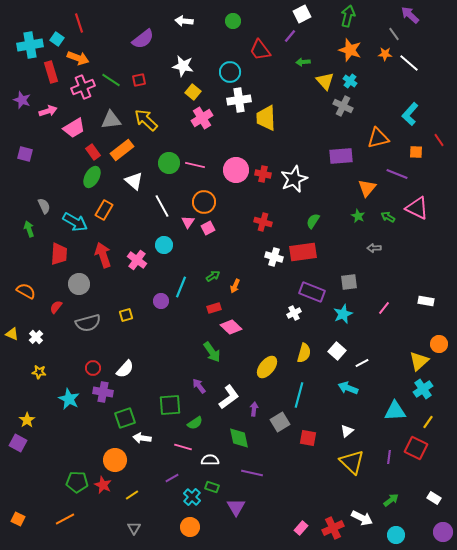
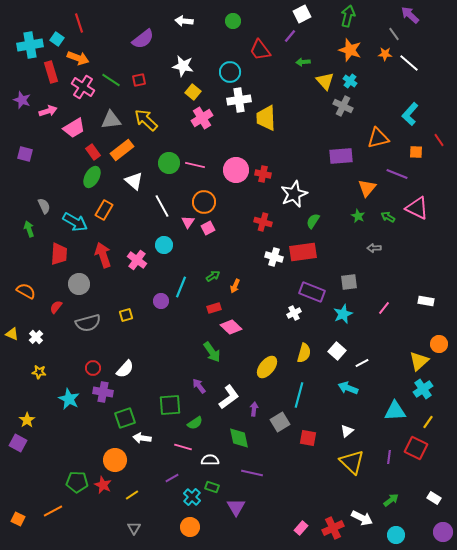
pink cross at (83, 87): rotated 35 degrees counterclockwise
white star at (294, 179): moved 15 px down
orange line at (65, 519): moved 12 px left, 8 px up
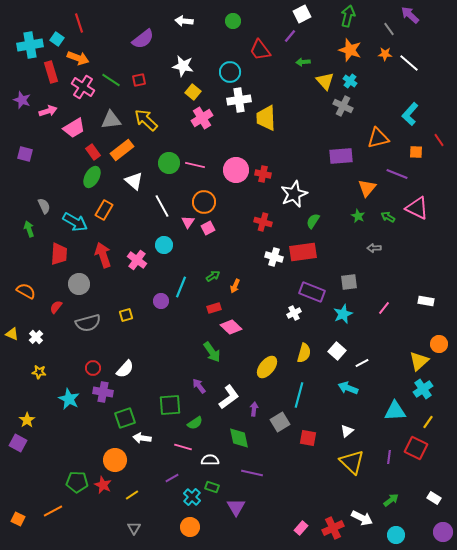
gray line at (394, 34): moved 5 px left, 5 px up
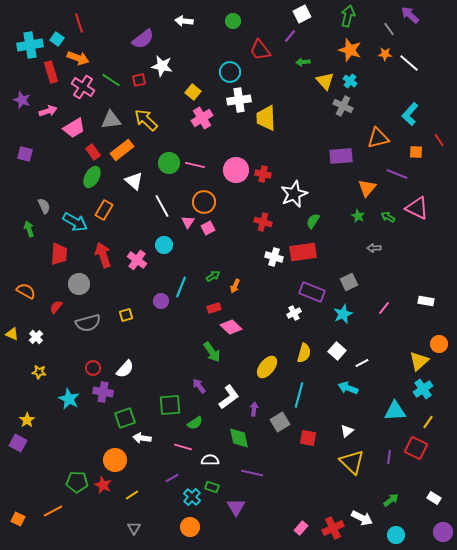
white star at (183, 66): moved 21 px left
gray square at (349, 282): rotated 18 degrees counterclockwise
